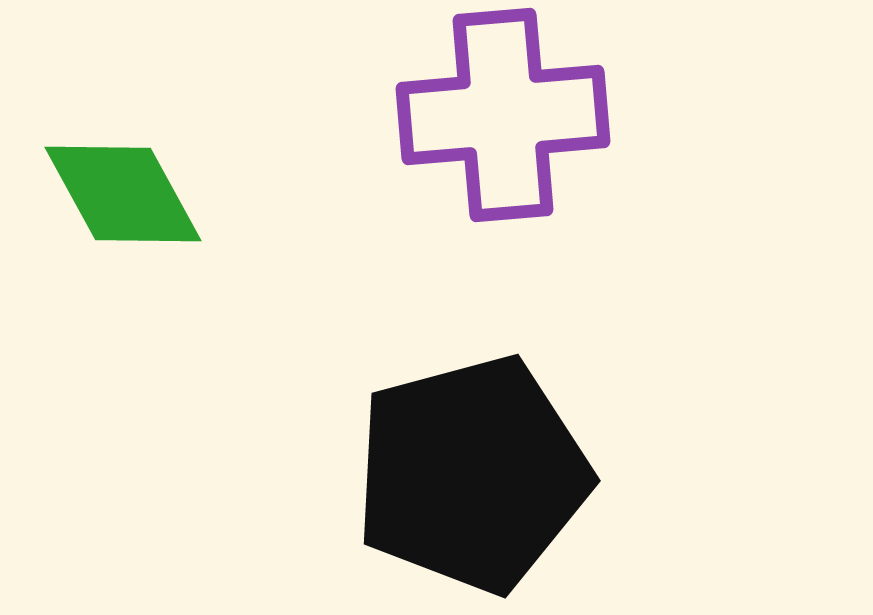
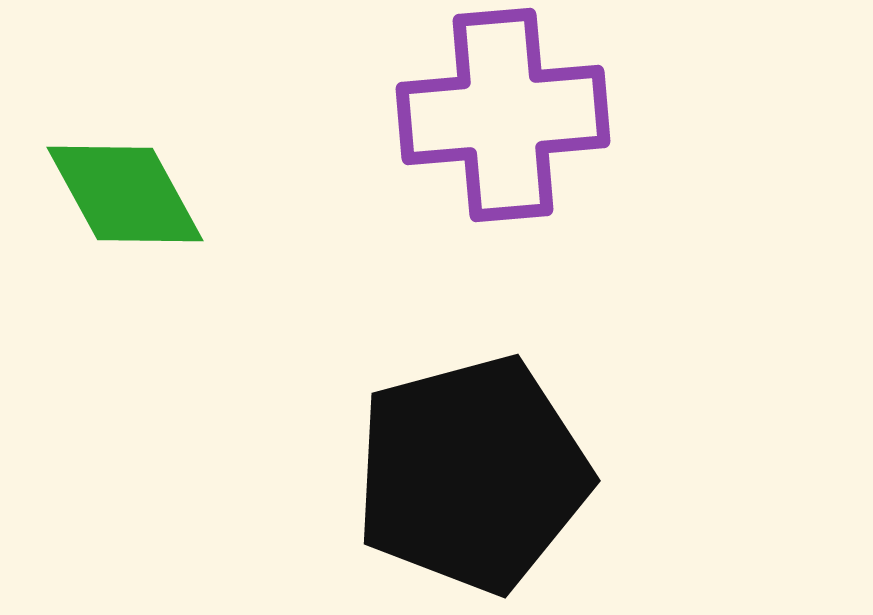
green diamond: moved 2 px right
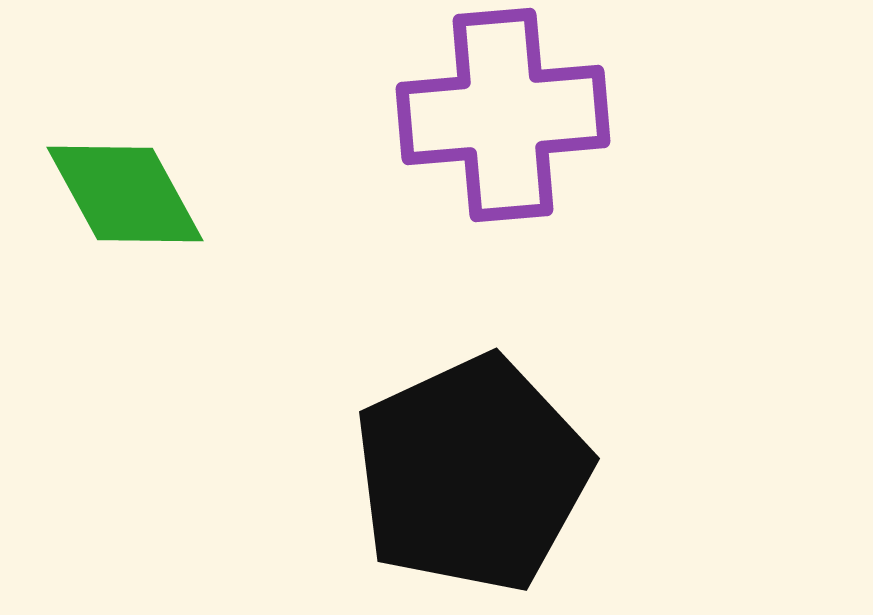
black pentagon: rotated 10 degrees counterclockwise
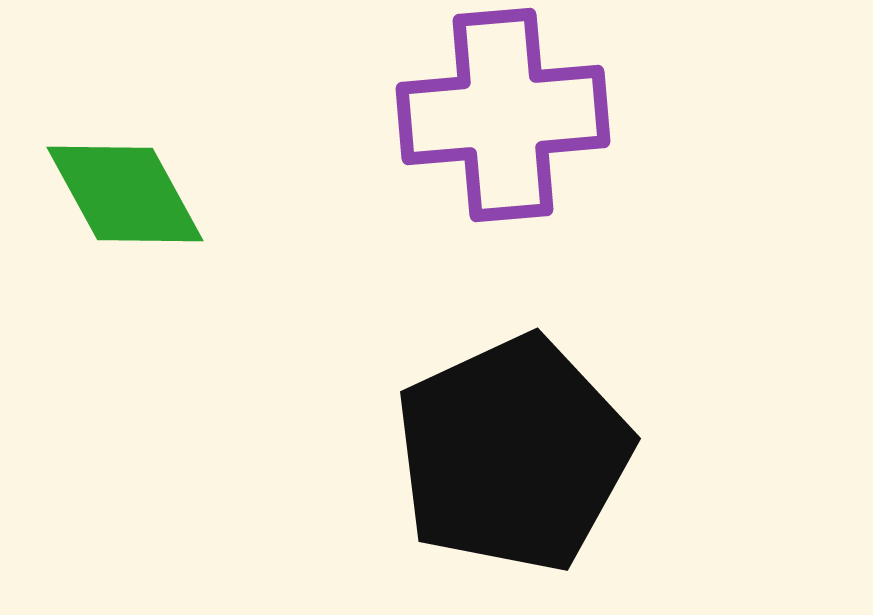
black pentagon: moved 41 px right, 20 px up
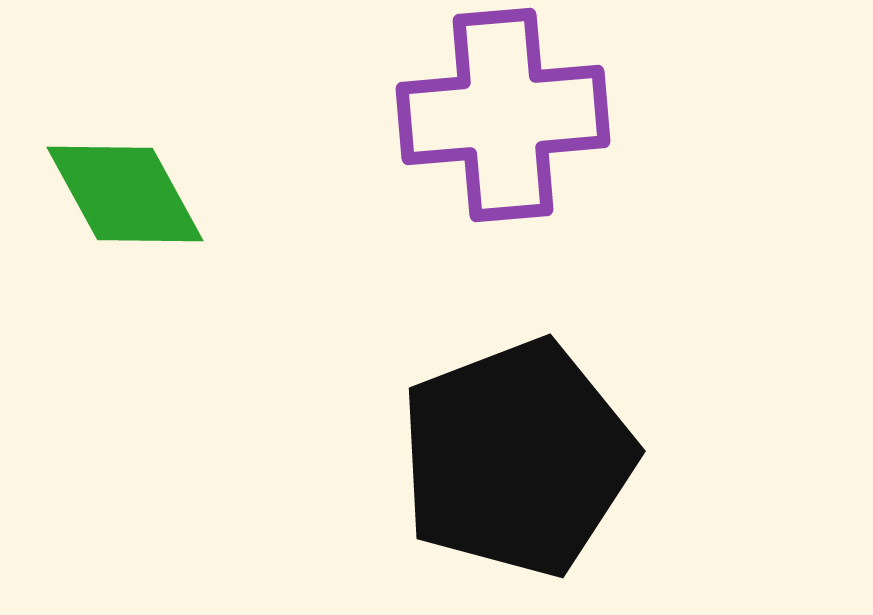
black pentagon: moved 4 px right, 4 px down; rotated 4 degrees clockwise
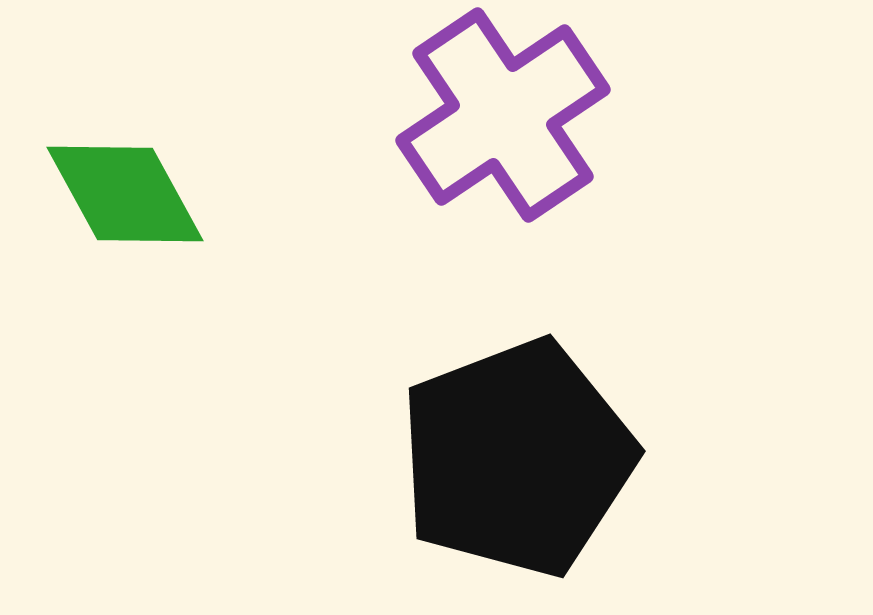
purple cross: rotated 29 degrees counterclockwise
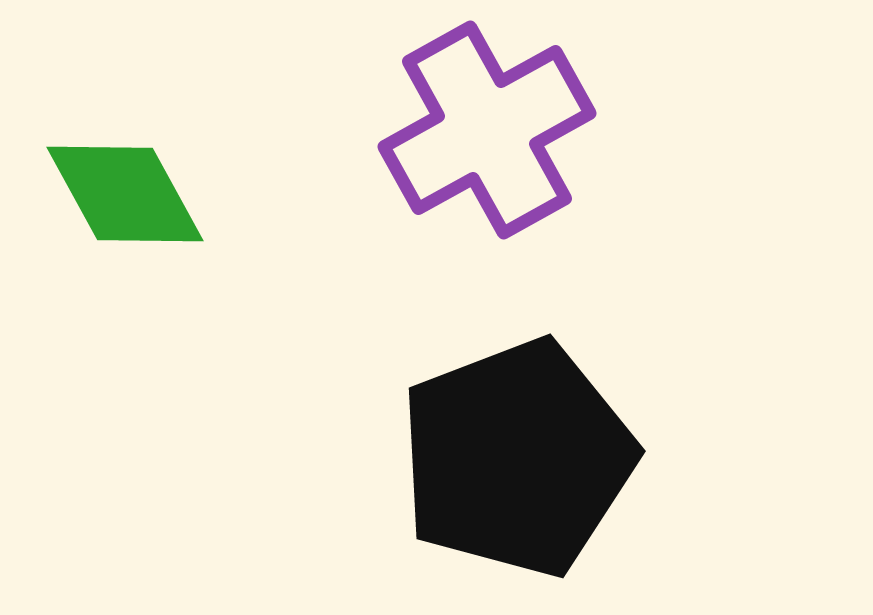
purple cross: moved 16 px left, 15 px down; rotated 5 degrees clockwise
